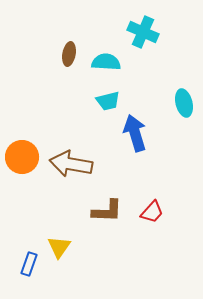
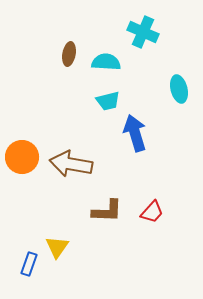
cyan ellipse: moved 5 px left, 14 px up
yellow triangle: moved 2 px left
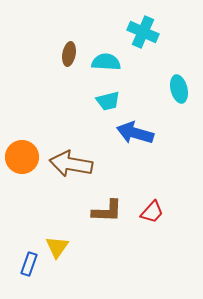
blue arrow: rotated 57 degrees counterclockwise
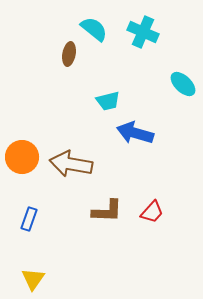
cyan semicircle: moved 12 px left, 33 px up; rotated 36 degrees clockwise
cyan ellipse: moved 4 px right, 5 px up; rotated 32 degrees counterclockwise
yellow triangle: moved 24 px left, 32 px down
blue rectangle: moved 45 px up
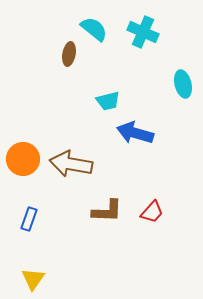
cyan ellipse: rotated 32 degrees clockwise
orange circle: moved 1 px right, 2 px down
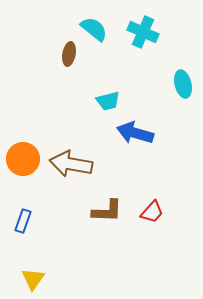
blue rectangle: moved 6 px left, 2 px down
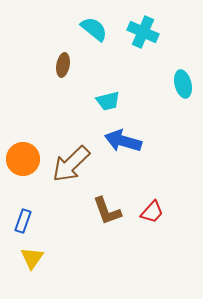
brown ellipse: moved 6 px left, 11 px down
blue arrow: moved 12 px left, 8 px down
brown arrow: rotated 54 degrees counterclockwise
brown L-shape: rotated 68 degrees clockwise
yellow triangle: moved 1 px left, 21 px up
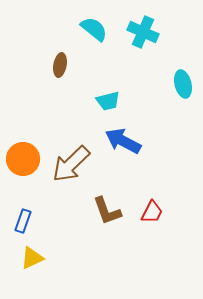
brown ellipse: moved 3 px left
blue arrow: rotated 12 degrees clockwise
red trapezoid: rotated 15 degrees counterclockwise
yellow triangle: rotated 30 degrees clockwise
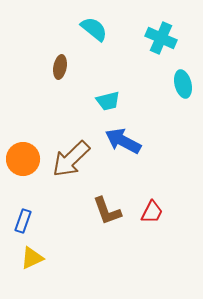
cyan cross: moved 18 px right, 6 px down
brown ellipse: moved 2 px down
brown arrow: moved 5 px up
